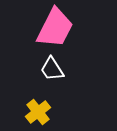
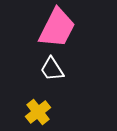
pink trapezoid: moved 2 px right
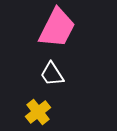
white trapezoid: moved 5 px down
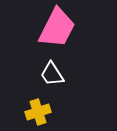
yellow cross: rotated 20 degrees clockwise
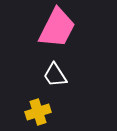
white trapezoid: moved 3 px right, 1 px down
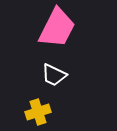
white trapezoid: moved 1 px left; rotated 32 degrees counterclockwise
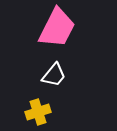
white trapezoid: rotated 76 degrees counterclockwise
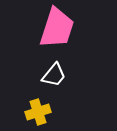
pink trapezoid: rotated 9 degrees counterclockwise
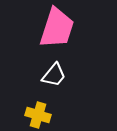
yellow cross: moved 3 px down; rotated 35 degrees clockwise
